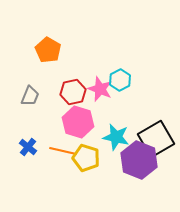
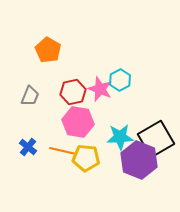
pink hexagon: rotated 8 degrees counterclockwise
cyan star: moved 4 px right; rotated 16 degrees counterclockwise
yellow pentagon: rotated 12 degrees counterclockwise
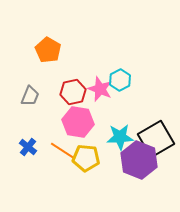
orange line: rotated 20 degrees clockwise
